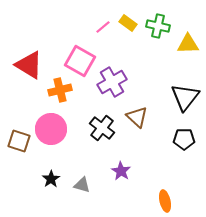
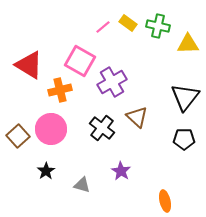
brown square: moved 1 px left, 5 px up; rotated 30 degrees clockwise
black star: moved 5 px left, 8 px up
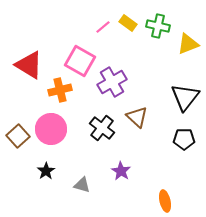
yellow triangle: rotated 20 degrees counterclockwise
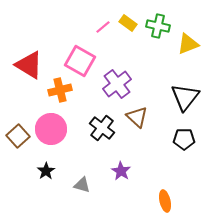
purple cross: moved 5 px right, 2 px down; rotated 8 degrees counterclockwise
